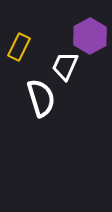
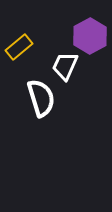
yellow rectangle: rotated 24 degrees clockwise
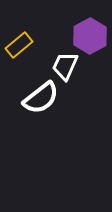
yellow rectangle: moved 2 px up
white semicircle: rotated 69 degrees clockwise
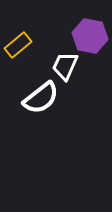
purple hexagon: rotated 20 degrees counterclockwise
yellow rectangle: moved 1 px left
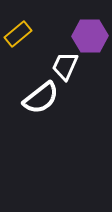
purple hexagon: rotated 12 degrees counterclockwise
yellow rectangle: moved 11 px up
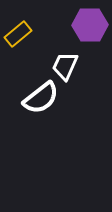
purple hexagon: moved 11 px up
